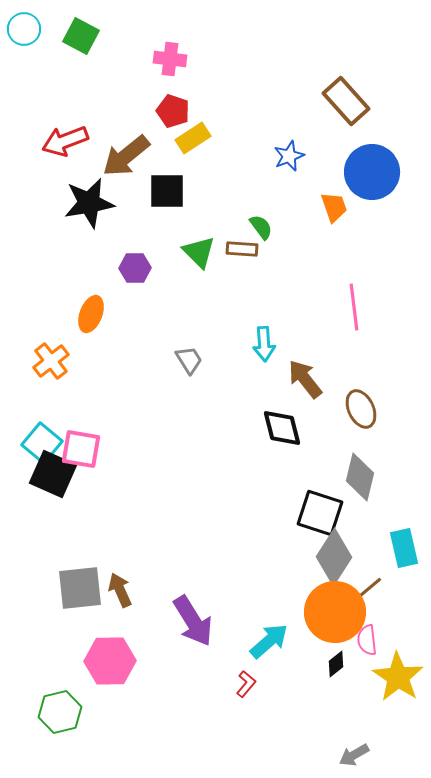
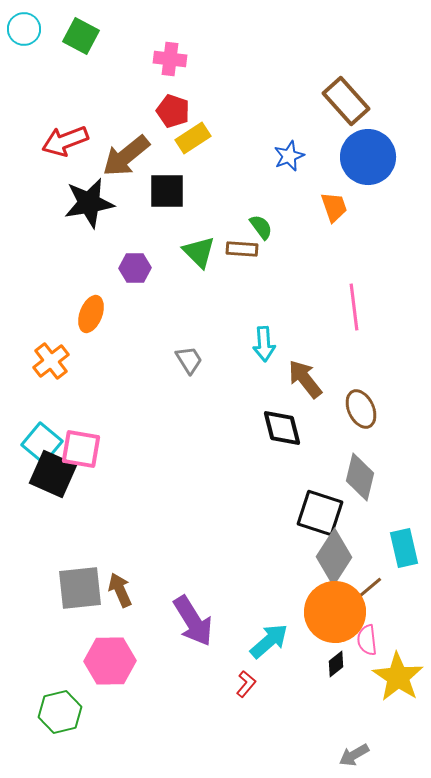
blue circle at (372, 172): moved 4 px left, 15 px up
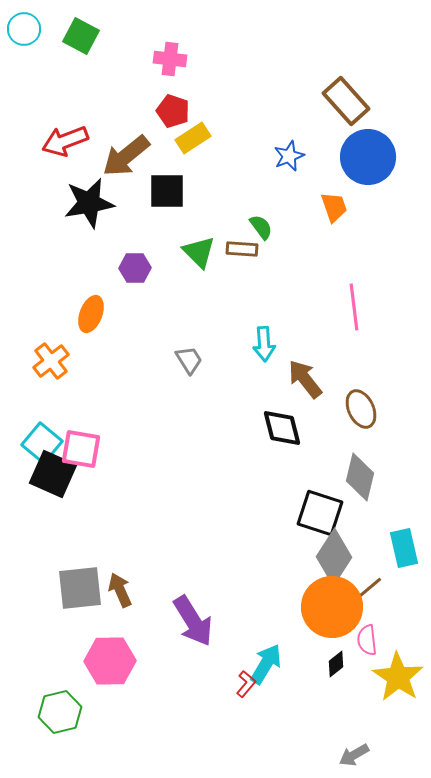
orange circle at (335, 612): moved 3 px left, 5 px up
cyan arrow at (269, 641): moved 3 px left, 23 px down; rotated 18 degrees counterclockwise
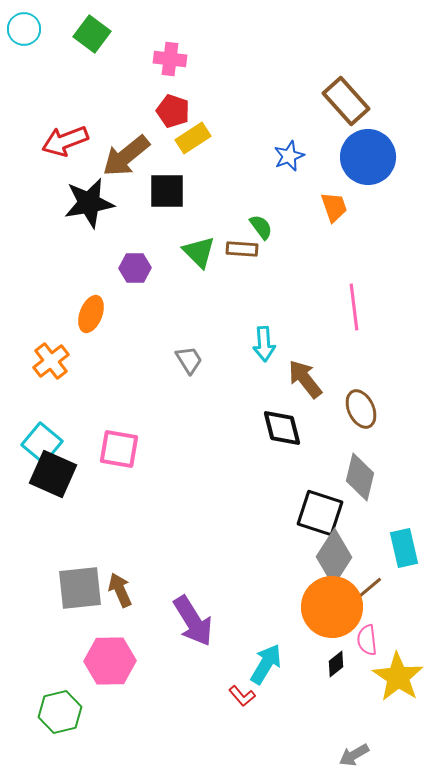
green square at (81, 36): moved 11 px right, 2 px up; rotated 9 degrees clockwise
pink square at (81, 449): moved 38 px right
red L-shape at (246, 684): moved 4 px left, 12 px down; rotated 100 degrees clockwise
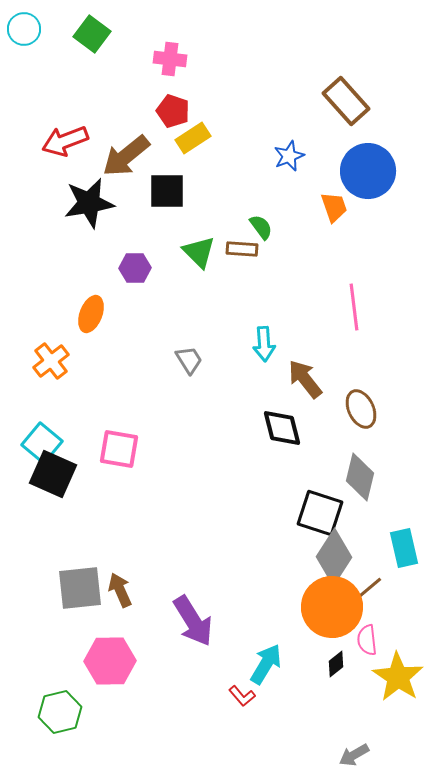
blue circle at (368, 157): moved 14 px down
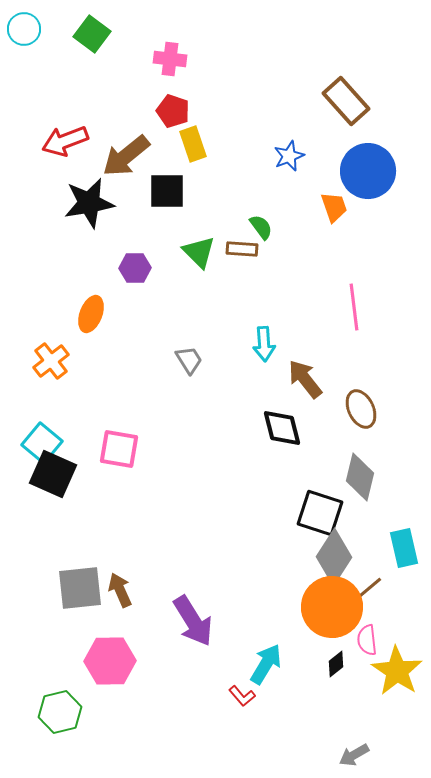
yellow rectangle at (193, 138): moved 6 px down; rotated 76 degrees counterclockwise
yellow star at (398, 677): moved 1 px left, 6 px up
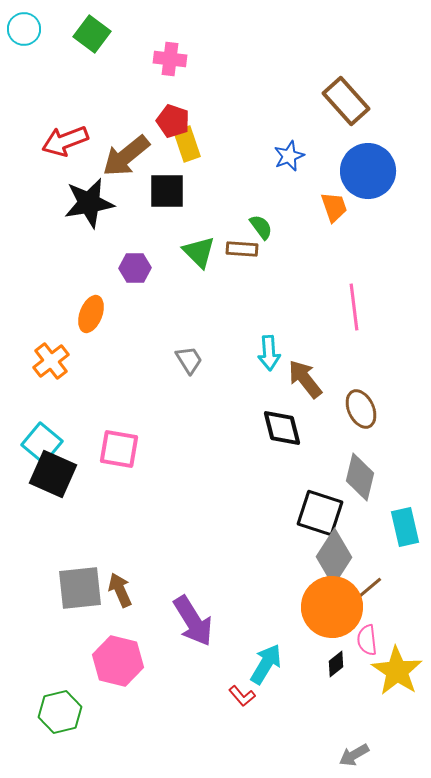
red pentagon at (173, 111): moved 10 px down
yellow rectangle at (193, 144): moved 6 px left
cyan arrow at (264, 344): moved 5 px right, 9 px down
cyan rectangle at (404, 548): moved 1 px right, 21 px up
pink hexagon at (110, 661): moved 8 px right; rotated 15 degrees clockwise
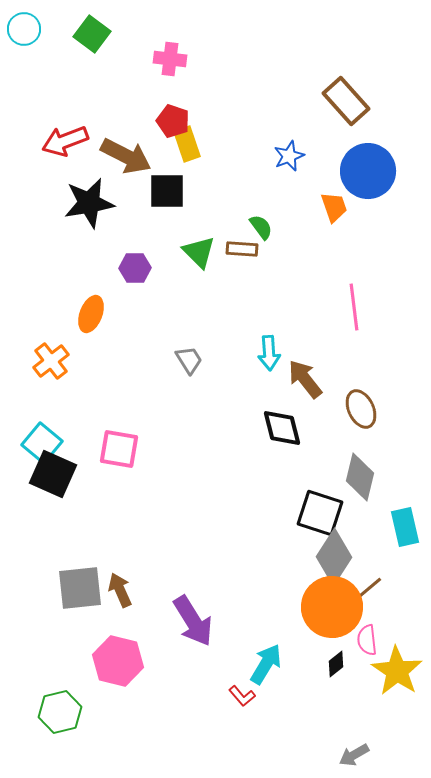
brown arrow at (126, 156): rotated 114 degrees counterclockwise
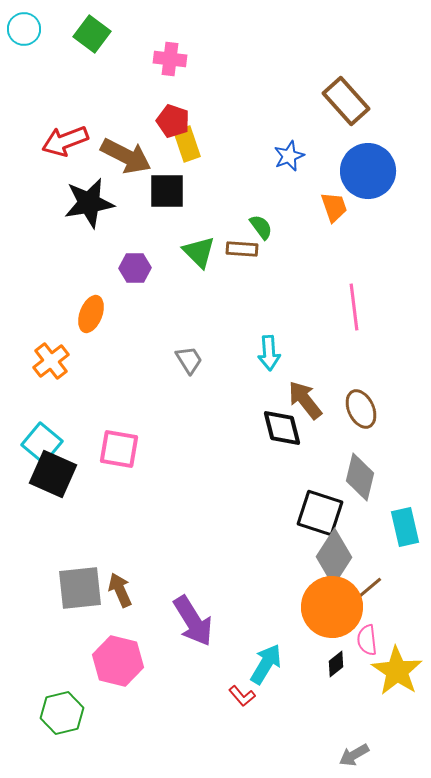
brown arrow at (305, 379): moved 21 px down
green hexagon at (60, 712): moved 2 px right, 1 px down
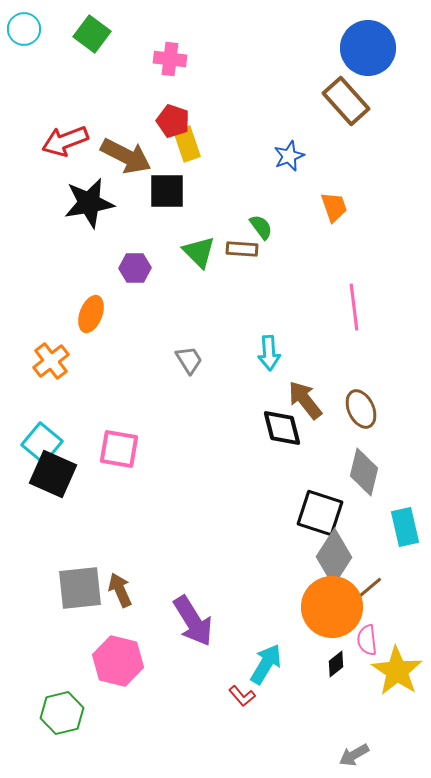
blue circle at (368, 171): moved 123 px up
gray diamond at (360, 477): moved 4 px right, 5 px up
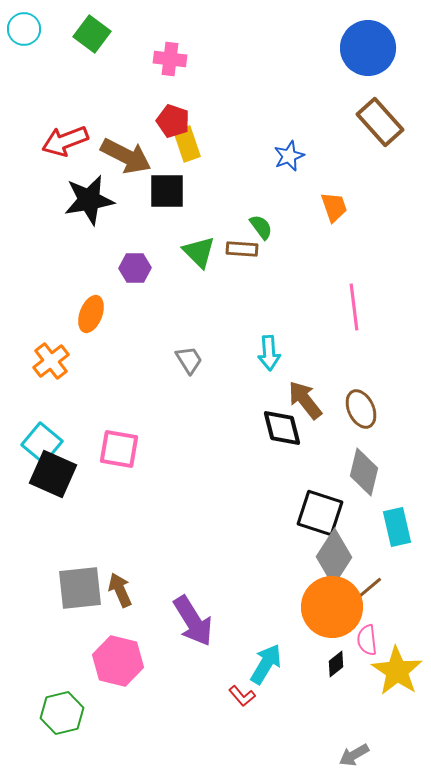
brown rectangle at (346, 101): moved 34 px right, 21 px down
black star at (89, 203): moved 3 px up
cyan rectangle at (405, 527): moved 8 px left
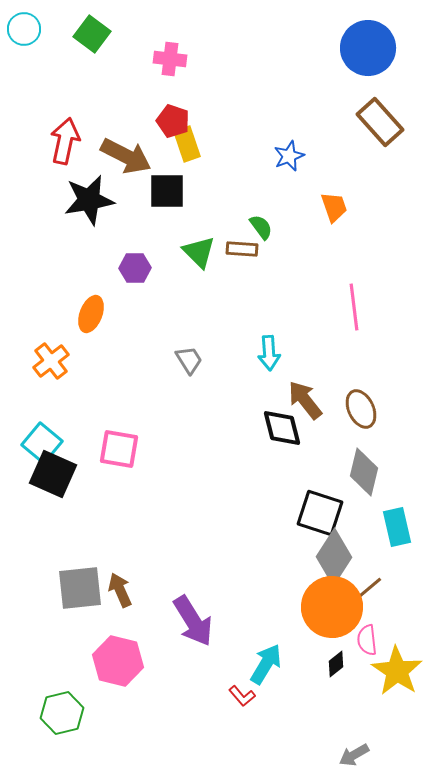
red arrow at (65, 141): rotated 123 degrees clockwise
